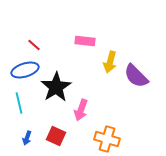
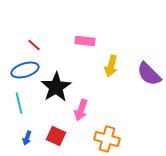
yellow arrow: moved 1 px right, 4 px down
purple semicircle: moved 13 px right, 2 px up
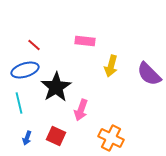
orange cross: moved 4 px right, 1 px up; rotated 10 degrees clockwise
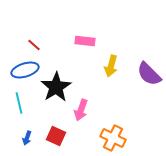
orange cross: moved 2 px right
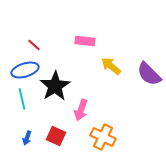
yellow arrow: rotated 115 degrees clockwise
black star: moved 1 px left, 1 px up
cyan line: moved 3 px right, 4 px up
orange cross: moved 10 px left, 1 px up
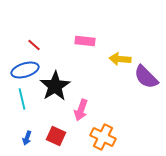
yellow arrow: moved 9 px right, 7 px up; rotated 35 degrees counterclockwise
purple semicircle: moved 3 px left, 3 px down
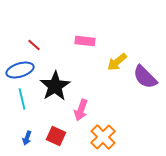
yellow arrow: moved 3 px left, 3 px down; rotated 45 degrees counterclockwise
blue ellipse: moved 5 px left
purple semicircle: moved 1 px left
orange cross: rotated 20 degrees clockwise
